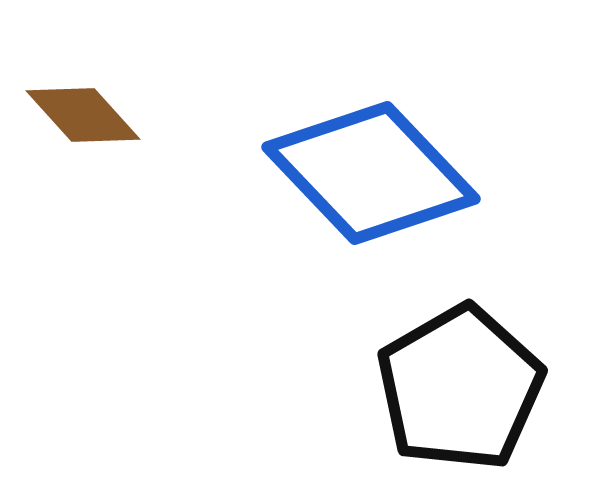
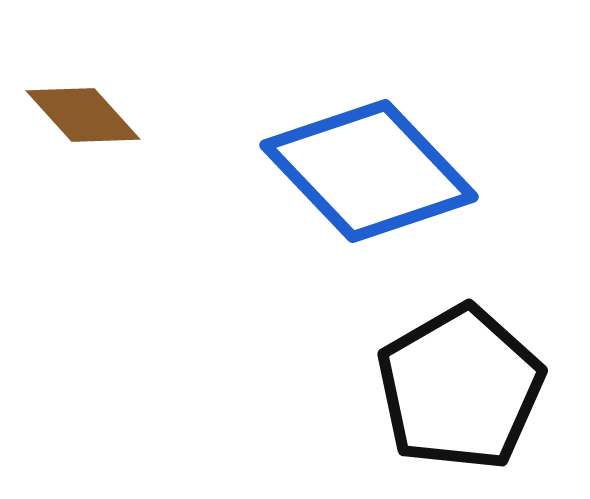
blue diamond: moved 2 px left, 2 px up
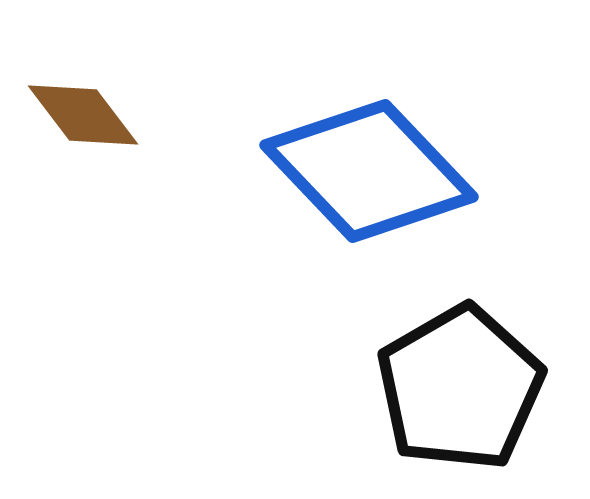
brown diamond: rotated 5 degrees clockwise
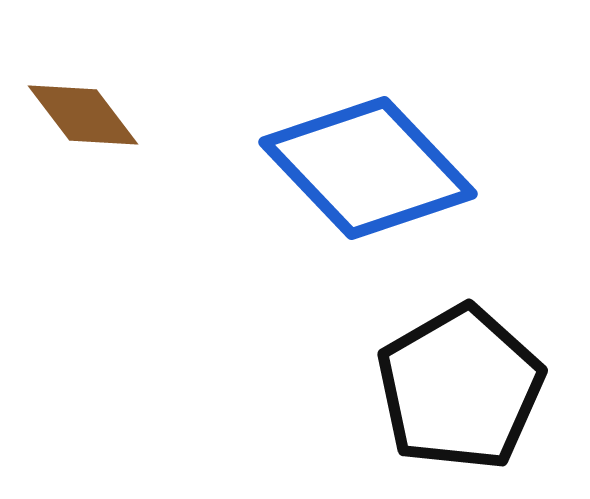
blue diamond: moved 1 px left, 3 px up
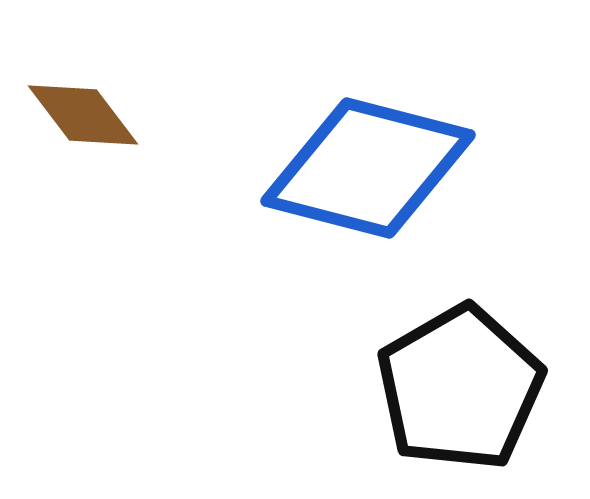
blue diamond: rotated 32 degrees counterclockwise
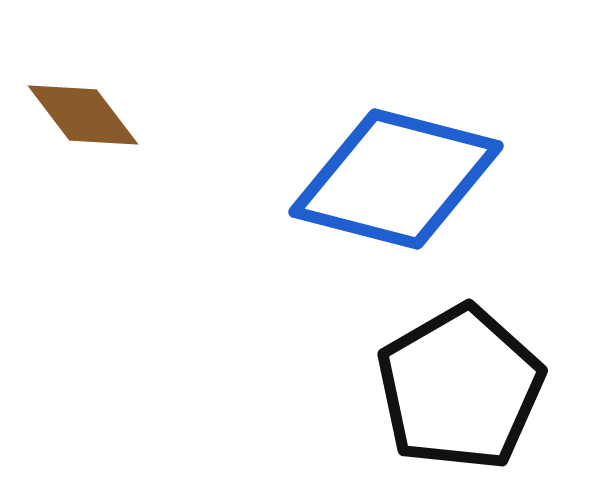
blue diamond: moved 28 px right, 11 px down
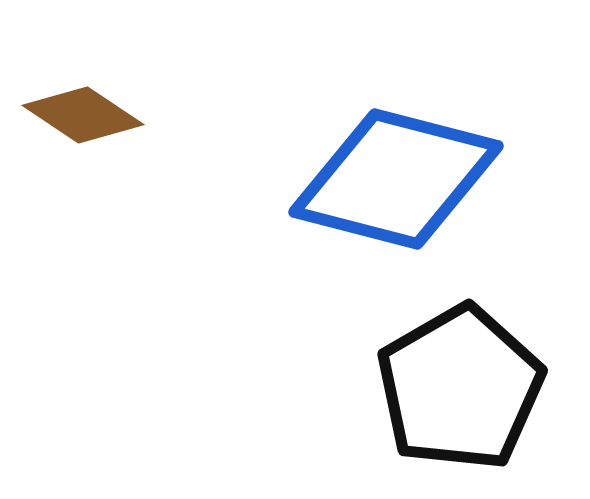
brown diamond: rotated 19 degrees counterclockwise
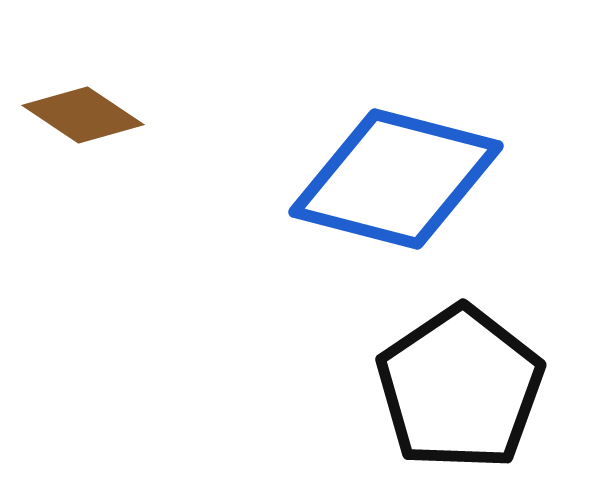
black pentagon: rotated 4 degrees counterclockwise
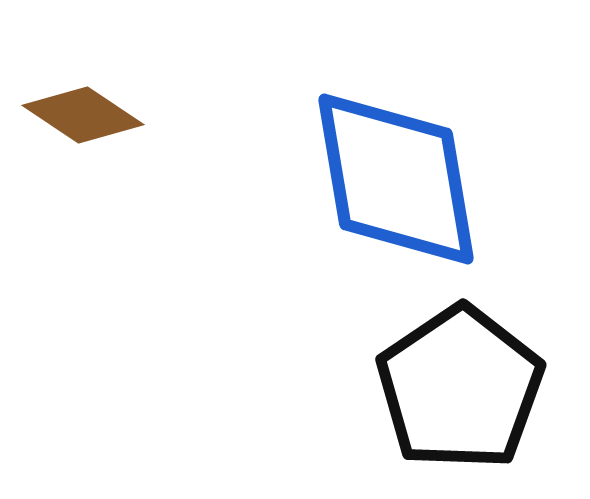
blue diamond: rotated 66 degrees clockwise
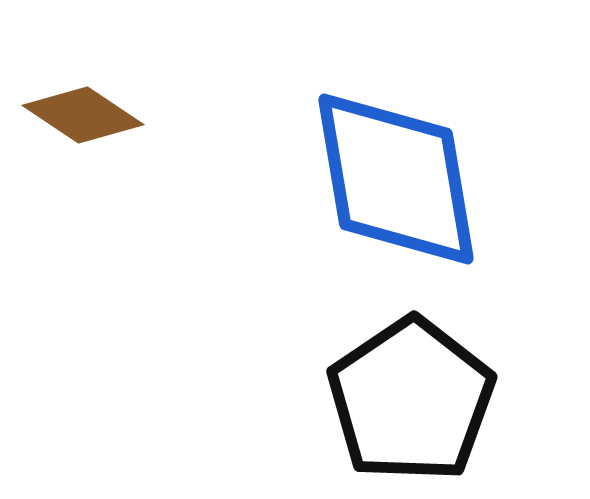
black pentagon: moved 49 px left, 12 px down
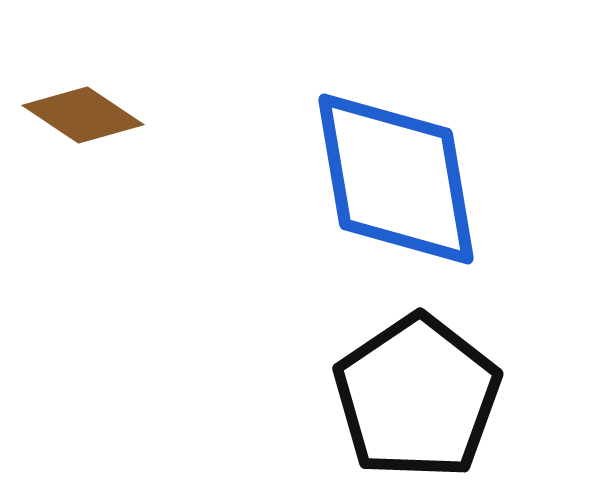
black pentagon: moved 6 px right, 3 px up
